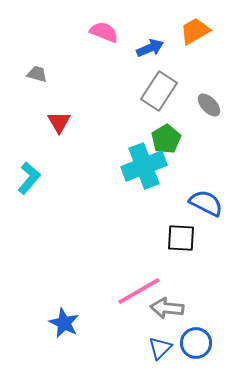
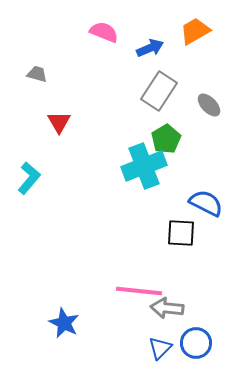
black square: moved 5 px up
pink line: rotated 36 degrees clockwise
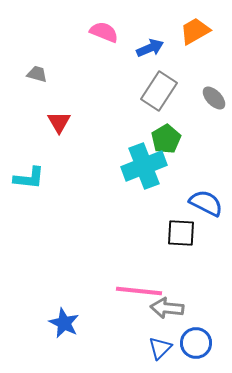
gray ellipse: moved 5 px right, 7 px up
cyan L-shape: rotated 56 degrees clockwise
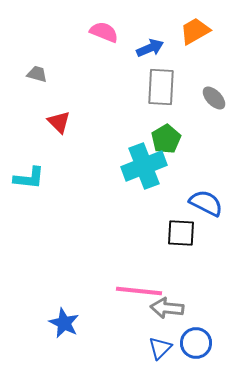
gray rectangle: moved 2 px right, 4 px up; rotated 30 degrees counterclockwise
red triangle: rotated 15 degrees counterclockwise
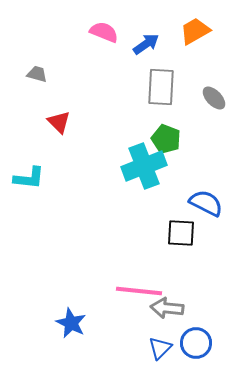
blue arrow: moved 4 px left, 4 px up; rotated 12 degrees counterclockwise
green pentagon: rotated 20 degrees counterclockwise
blue star: moved 7 px right
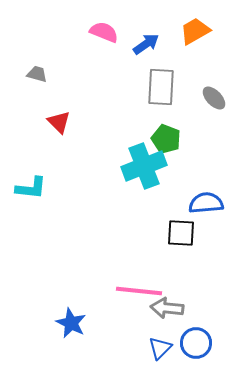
cyan L-shape: moved 2 px right, 10 px down
blue semicircle: rotated 32 degrees counterclockwise
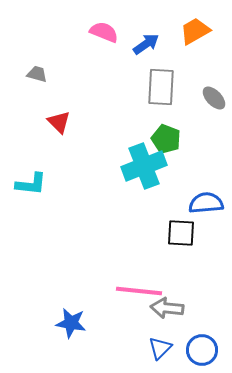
cyan L-shape: moved 4 px up
blue star: rotated 16 degrees counterclockwise
blue circle: moved 6 px right, 7 px down
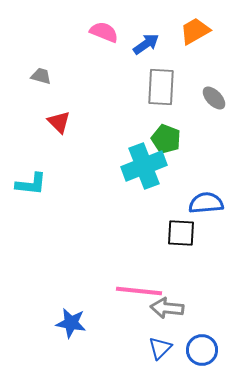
gray trapezoid: moved 4 px right, 2 px down
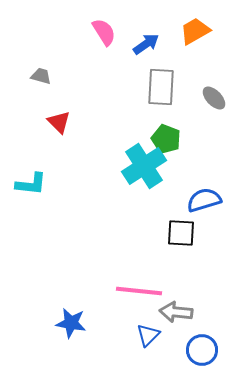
pink semicircle: rotated 36 degrees clockwise
cyan cross: rotated 12 degrees counterclockwise
blue semicircle: moved 2 px left, 3 px up; rotated 12 degrees counterclockwise
gray arrow: moved 9 px right, 4 px down
blue triangle: moved 12 px left, 13 px up
